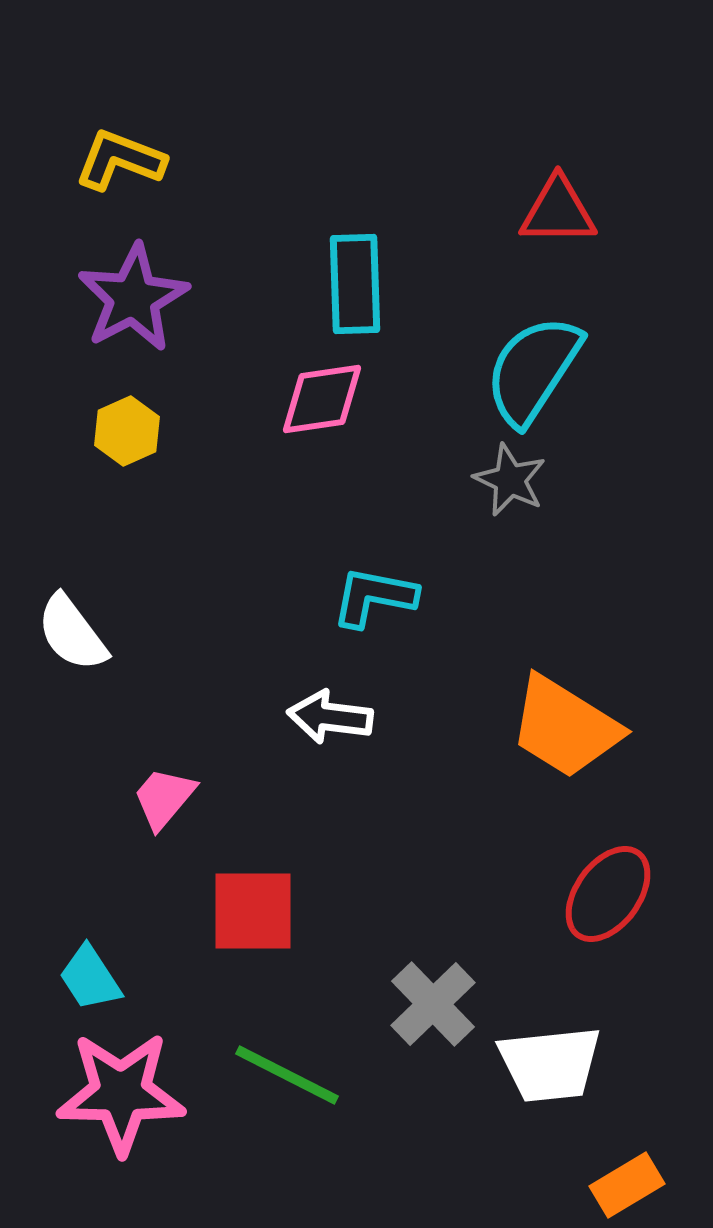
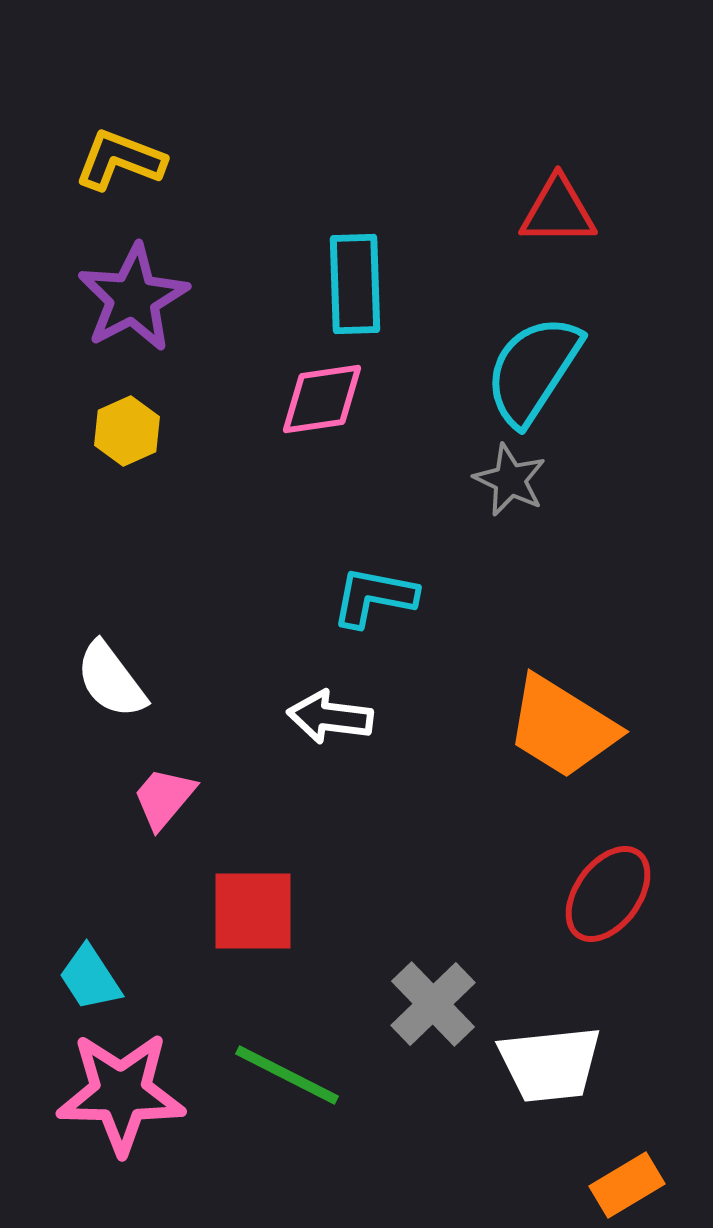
white semicircle: moved 39 px right, 47 px down
orange trapezoid: moved 3 px left
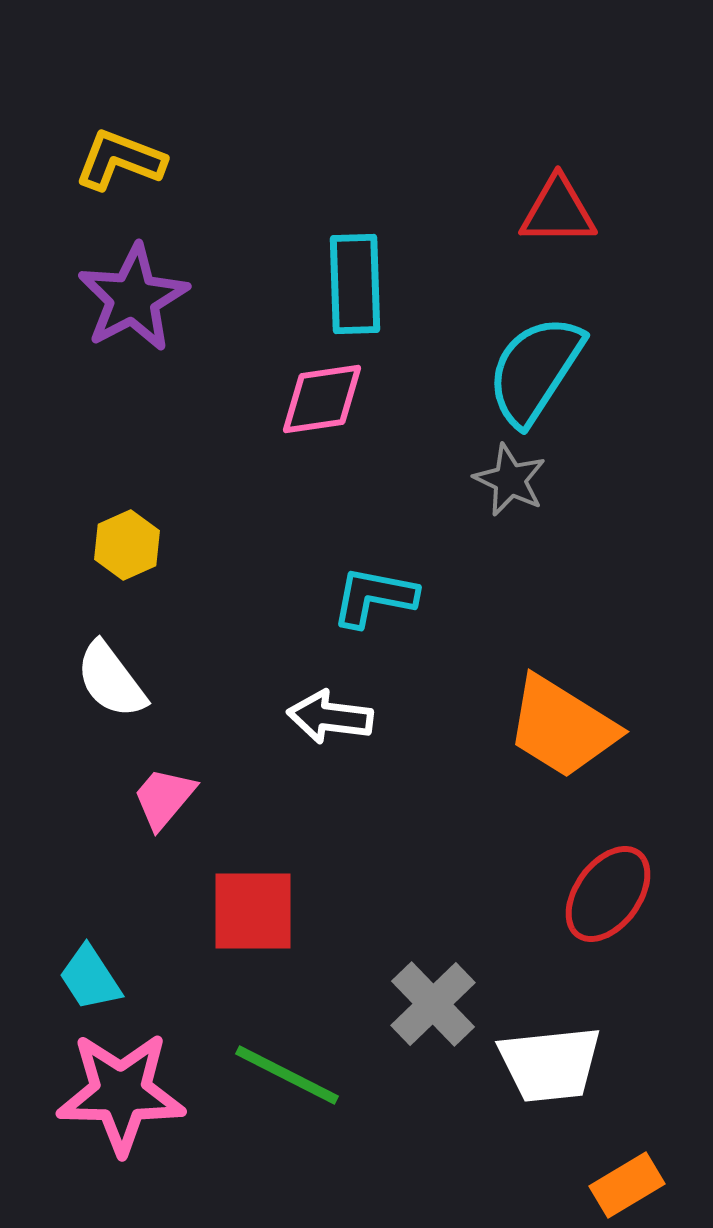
cyan semicircle: moved 2 px right
yellow hexagon: moved 114 px down
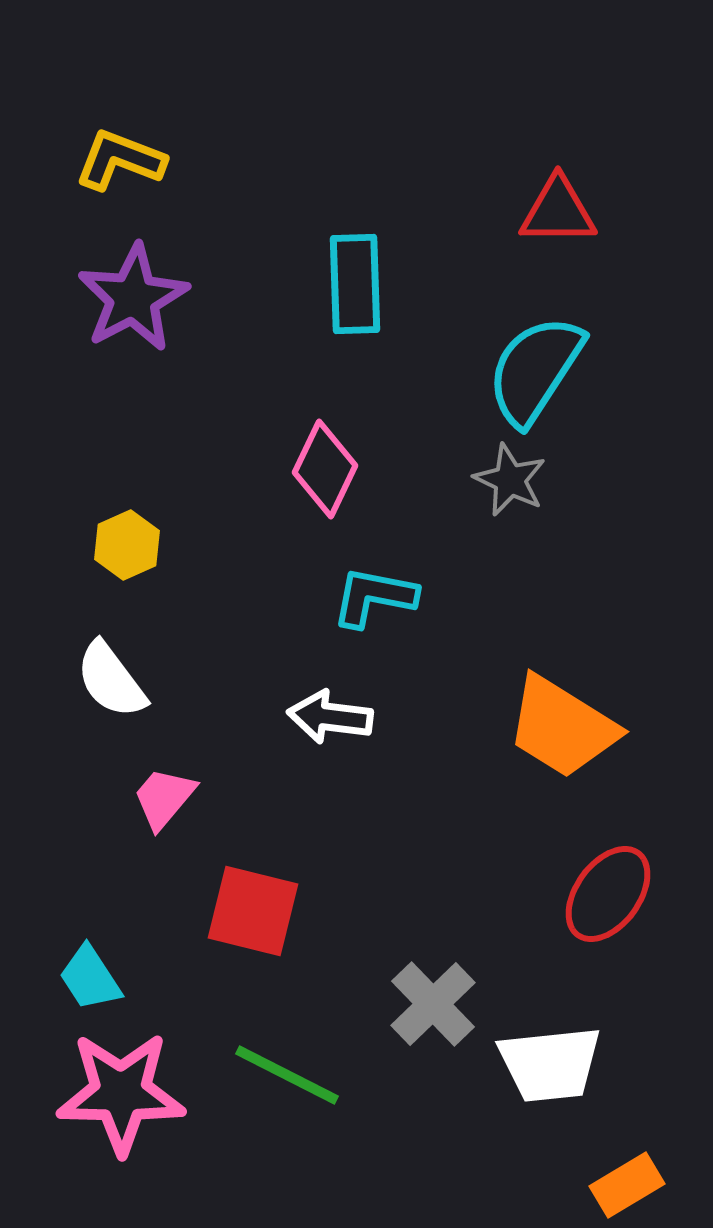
pink diamond: moved 3 px right, 70 px down; rotated 56 degrees counterclockwise
red square: rotated 14 degrees clockwise
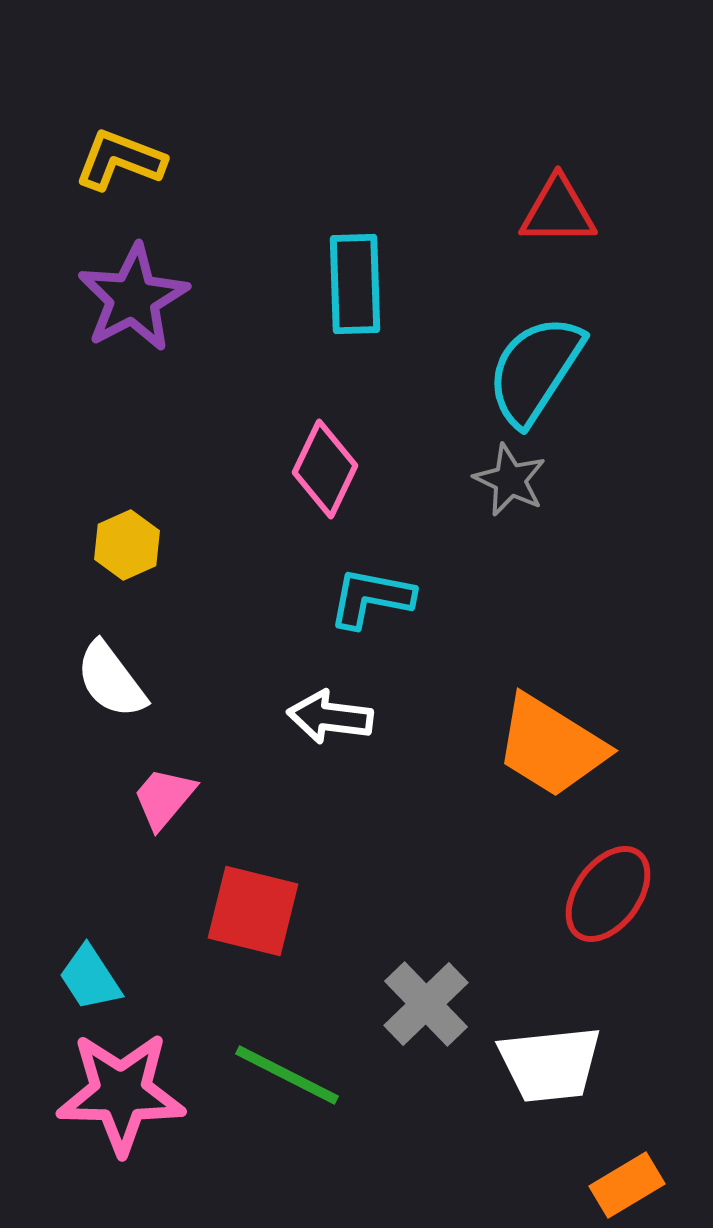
cyan L-shape: moved 3 px left, 1 px down
orange trapezoid: moved 11 px left, 19 px down
gray cross: moved 7 px left
